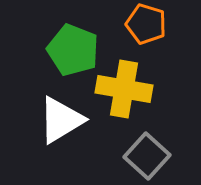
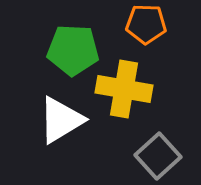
orange pentagon: rotated 15 degrees counterclockwise
green pentagon: rotated 18 degrees counterclockwise
gray square: moved 11 px right; rotated 6 degrees clockwise
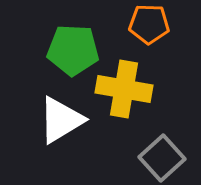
orange pentagon: moved 3 px right
gray square: moved 4 px right, 2 px down
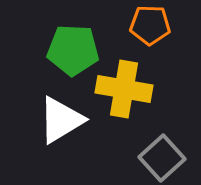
orange pentagon: moved 1 px right, 1 px down
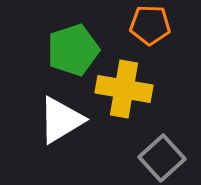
green pentagon: rotated 21 degrees counterclockwise
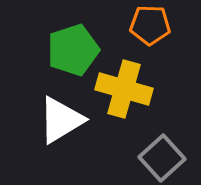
yellow cross: rotated 6 degrees clockwise
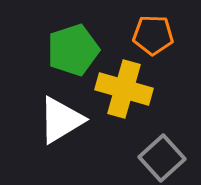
orange pentagon: moved 3 px right, 10 px down
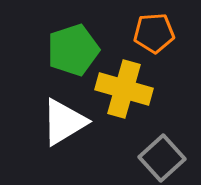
orange pentagon: moved 1 px right, 2 px up; rotated 6 degrees counterclockwise
white triangle: moved 3 px right, 2 px down
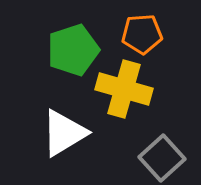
orange pentagon: moved 12 px left, 1 px down
white triangle: moved 11 px down
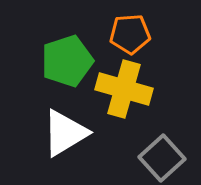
orange pentagon: moved 12 px left
green pentagon: moved 6 px left, 11 px down
white triangle: moved 1 px right
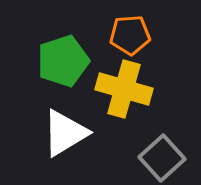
orange pentagon: moved 1 px down
green pentagon: moved 4 px left
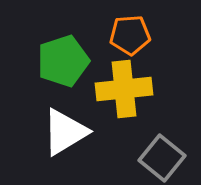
yellow cross: rotated 22 degrees counterclockwise
white triangle: moved 1 px up
gray square: rotated 9 degrees counterclockwise
